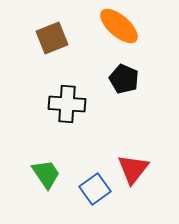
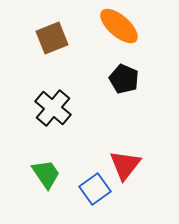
black cross: moved 14 px left, 4 px down; rotated 36 degrees clockwise
red triangle: moved 8 px left, 4 px up
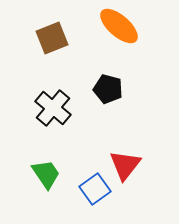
black pentagon: moved 16 px left, 10 px down; rotated 8 degrees counterclockwise
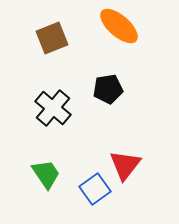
black pentagon: rotated 24 degrees counterclockwise
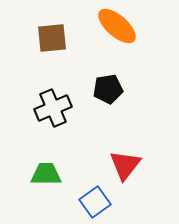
orange ellipse: moved 2 px left
brown square: rotated 16 degrees clockwise
black cross: rotated 27 degrees clockwise
green trapezoid: rotated 56 degrees counterclockwise
blue square: moved 13 px down
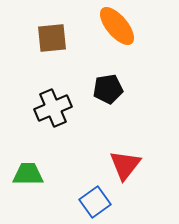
orange ellipse: rotated 9 degrees clockwise
green trapezoid: moved 18 px left
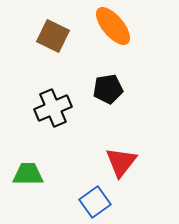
orange ellipse: moved 4 px left
brown square: moved 1 px right, 2 px up; rotated 32 degrees clockwise
red triangle: moved 4 px left, 3 px up
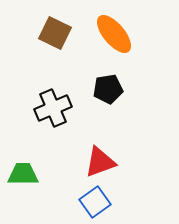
orange ellipse: moved 1 px right, 8 px down
brown square: moved 2 px right, 3 px up
red triangle: moved 21 px left; rotated 32 degrees clockwise
green trapezoid: moved 5 px left
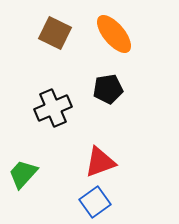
green trapezoid: rotated 48 degrees counterclockwise
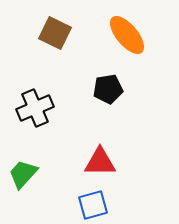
orange ellipse: moved 13 px right, 1 px down
black cross: moved 18 px left
red triangle: rotated 20 degrees clockwise
blue square: moved 2 px left, 3 px down; rotated 20 degrees clockwise
